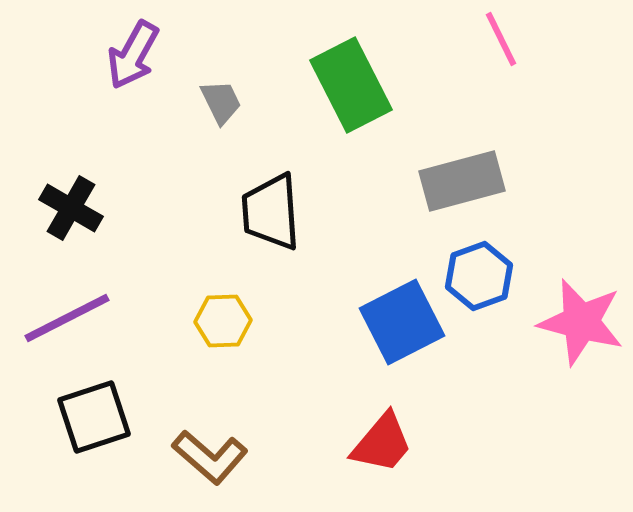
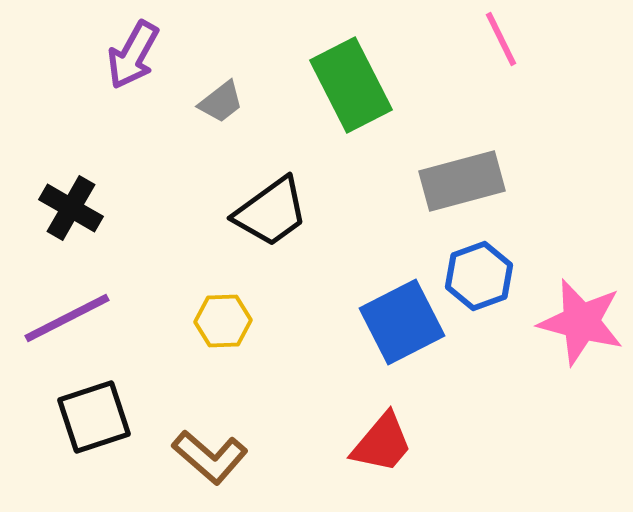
gray trapezoid: rotated 78 degrees clockwise
black trapezoid: rotated 122 degrees counterclockwise
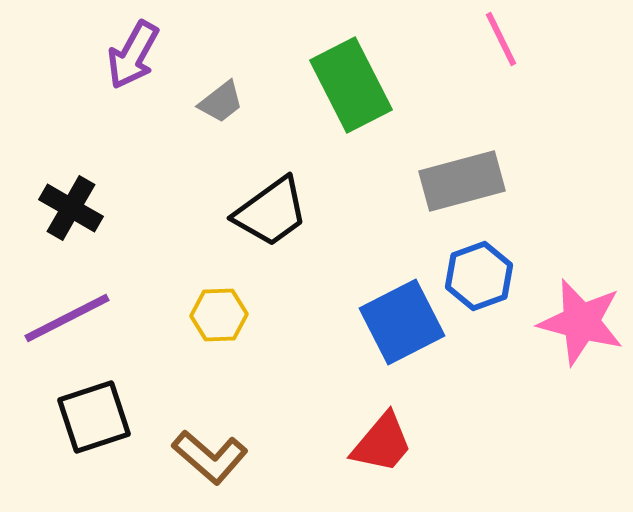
yellow hexagon: moved 4 px left, 6 px up
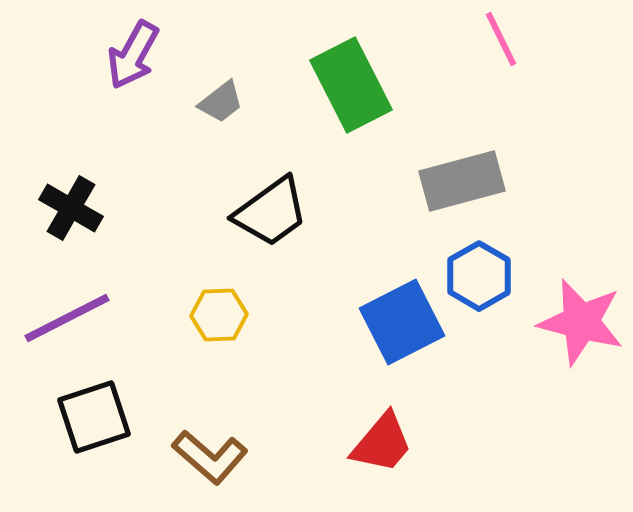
blue hexagon: rotated 10 degrees counterclockwise
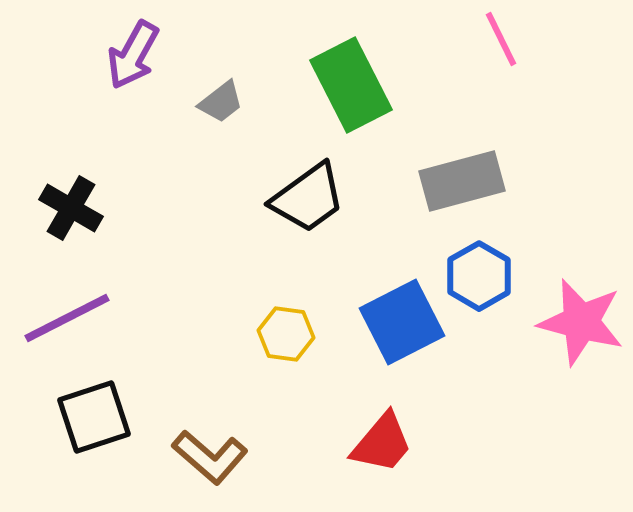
black trapezoid: moved 37 px right, 14 px up
yellow hexagon: moved 67 px right, 19 px down; rotated 10 degrees clockwise
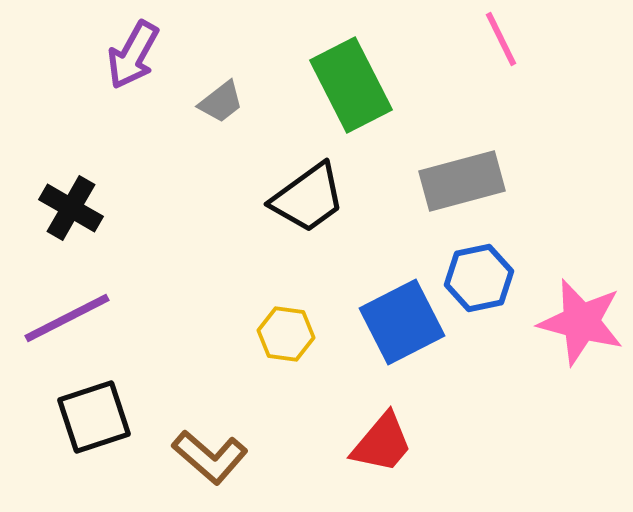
blue hexagon: moved 2 px down; rotated 18 degrees clockwise
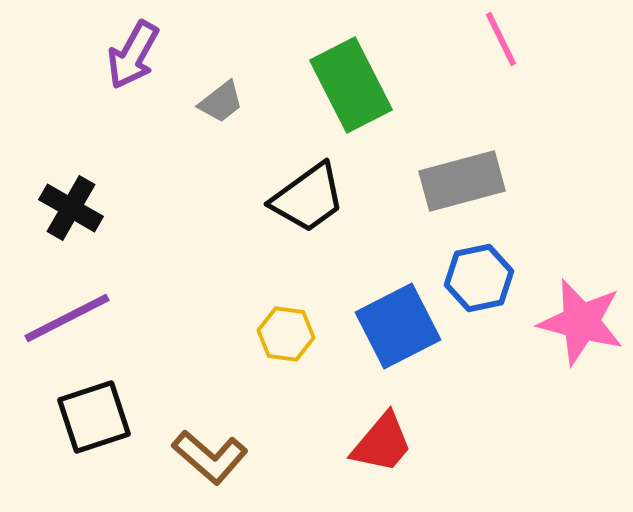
blue square: moved 4 px left, 4 px down
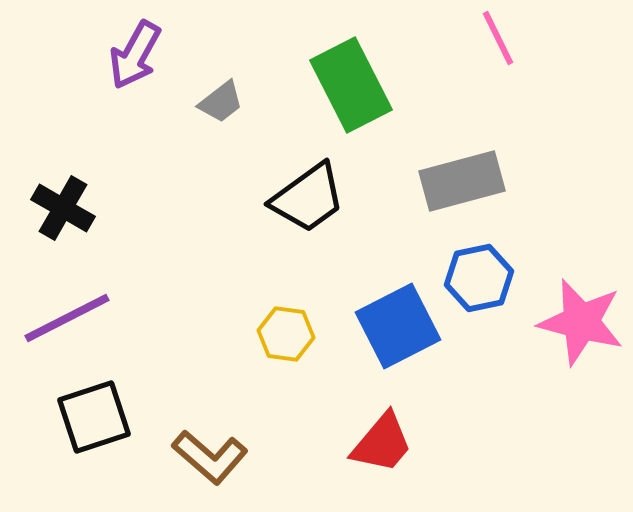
pink line: moved 3 px left, 1 px up
purple arrow: moved 2 px right
black cross: moved 8 px left
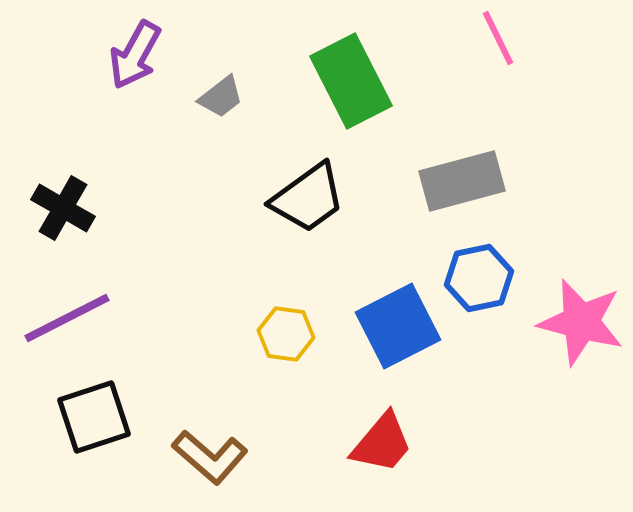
green rectangle: moved 4 px up
gray trapezoid: moved 5 px up
